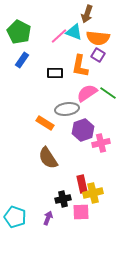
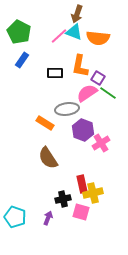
brown arrow: moved 10 px left
purple square: moved 23 px down
purple hexagon: rotated 20 degrees counterclockwise
pink cross: rotated 18 degrees counterclockwise
pink square: rotated 18 degrees clockwise
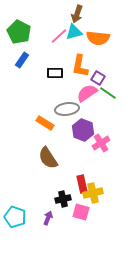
cyan triangle: rotated 36 degrees counterclockwise
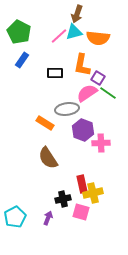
orange L-shape: moved 2 px right, 1 px up
pink cross: rotated 30 degrees clockwise
cyan pentagon: rotated 25 degrees clockwise
